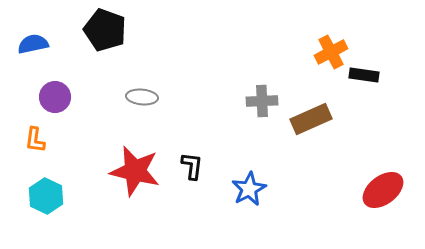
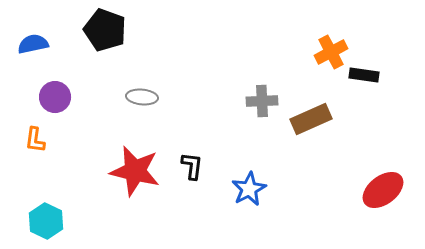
cyan hexagon: moved 25 px down
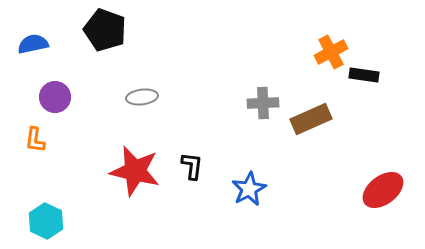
gray ellipse: rotated 12 degrees counterclockwise
gray cross: moved 1 px right, 2 px down
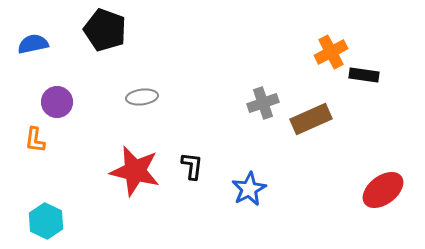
purple circle: moved 2 px right, 5 px down
gray cross: rotated 16 degrees counterclockwise
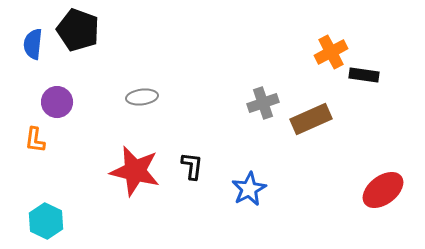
black pentagon: moved 27 px left
blue semicircle: rotated 72 degrees counterclockwise
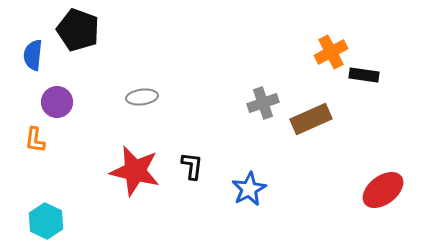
blue semicircle: moved 11 px down
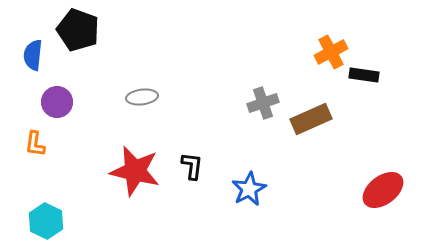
orange L-shape: moved 4 px down
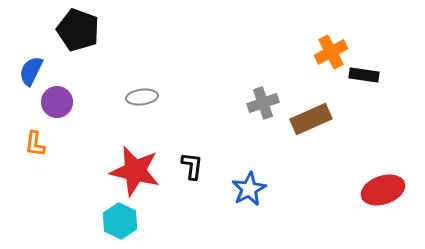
blue semicircle: moved 2 px left, 16 px down; rotated 20 degrees clockwise
red ellipse: rotated 18 degrees clockwise
cyan hexagon: moved 74 px right
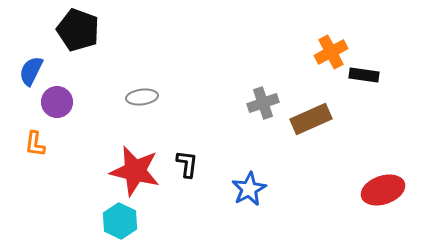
black L-shape: moved 5 px left, 2 px up
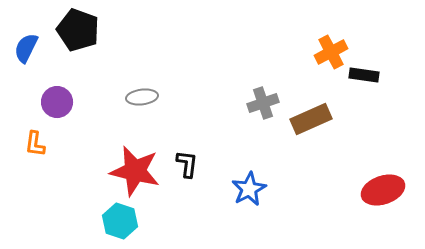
blue semicircle: moved 5 px left, 23 px up
cyan hexagon: rotated 8 degrees counterclockwise
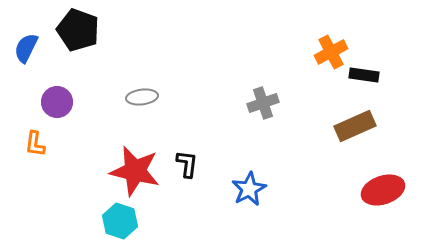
brown rectangle: moved 44 px right, 7 px down
